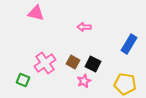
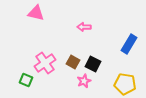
green square: moved 3 px right
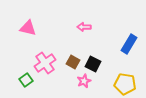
pink triangle: moved 8 px left, 15 px down
green square: rotated 32 degrees clockwise
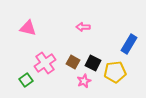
pink arrow: moved 1 px left
black square: moved 1 px up
yellow pentagon: moved 10 px left, 12 px up; rotated 15 degrees counterclockwise
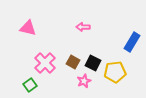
blue rectangle: moved 3 px right, 2 px up
pink cross: rotated 10 degrees counterclockwise
green square: moved 4 px right, 5 px down
